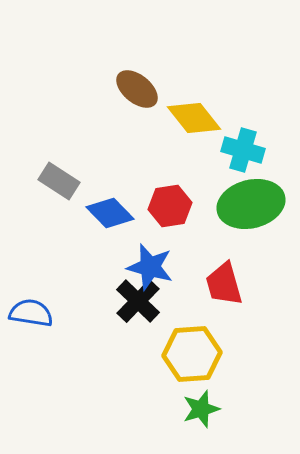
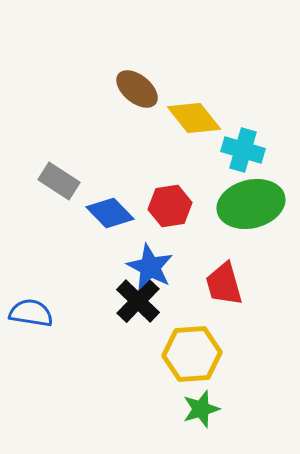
blue star: rotated 12 degrees clockwise
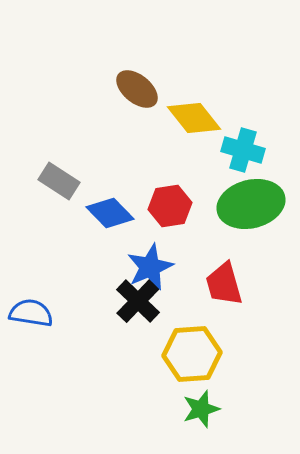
blue star: rotated 21 degrees clockwise
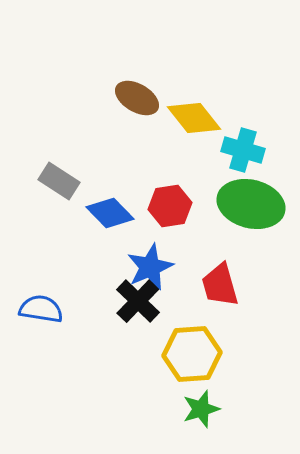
brown ellipse: moved 9 px down; rotated 9 degrees counterclockwise
green ellipse: rotated 28 degrees clockwise
red trapezoid: moved 4 px left, 1 px down
blue semicircle: moved 10 px right, 4 px up
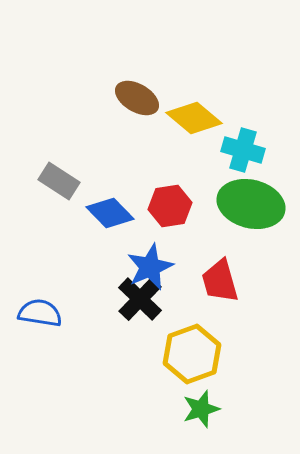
yellow diamond: rotated 12 degrees counterclockwise
red trapezoid: moved 4 px up
black cross: moved 2 px right, 2 px up
blue semicircle: moved 1 px left, 4 px down
yellow hexagon: rotated 16 degrees counterclockwise
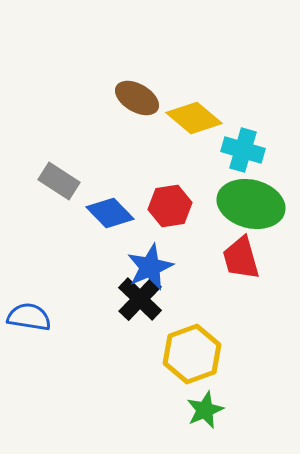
red trapezoid: moved 21 px right, 23 px up
blue semicircle: moved 11 px left, 4 px down
green star: moved 4 px right, 1 px down; rotated 6 degrees counterclockwise
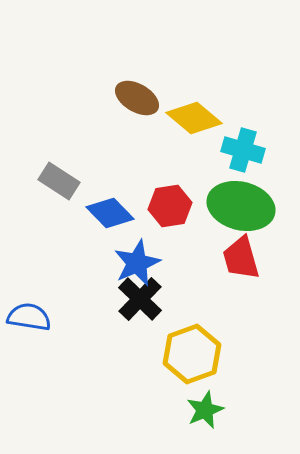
green ellipse: moved 10 px left, 2 px down
blue star: moved 13 px left, 4 px up
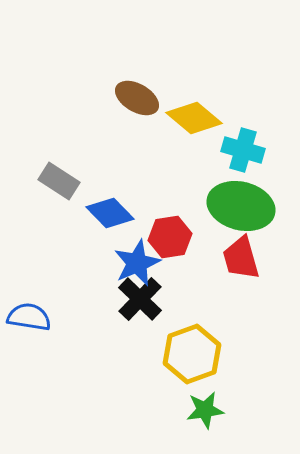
red hexagon: moved 31 px down
green star: rotated 15 degrees clockwise
